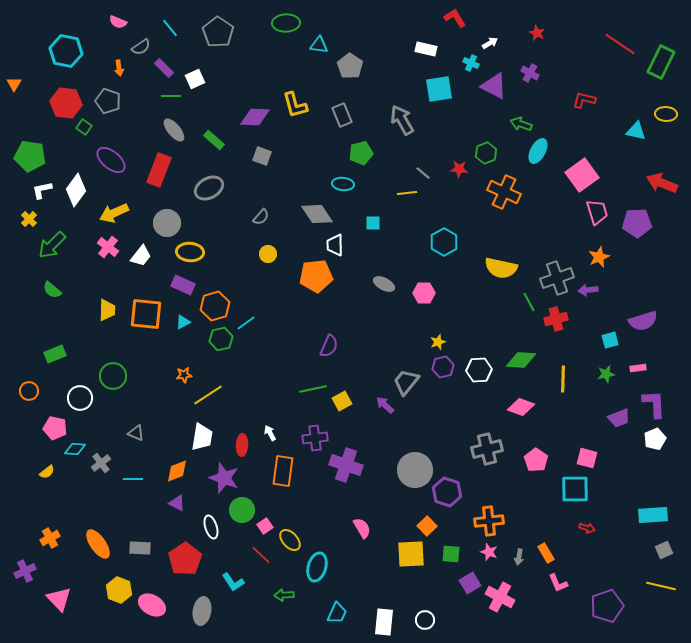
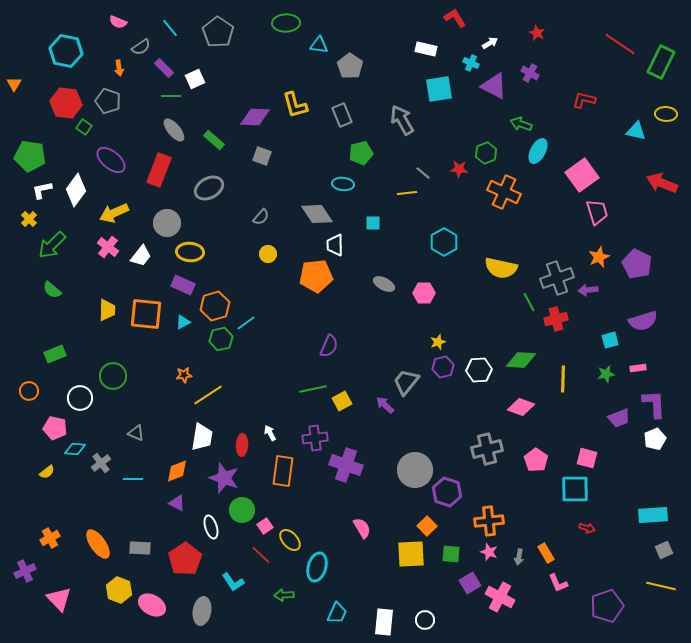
purple pentagon at (637, 223): moved 41 px down; rotated 28 degrees clockwise
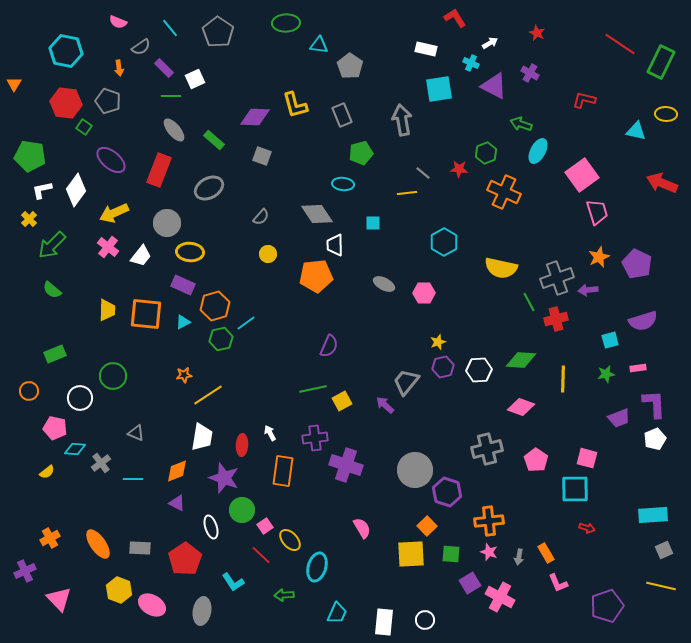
gray arrow at (402, 120): rotated 20 degrees clockwise
